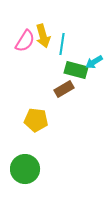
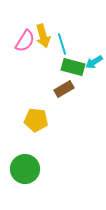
cyan line: rotated 25 degrees counterclockwise
green rectangle: moved 3 px left, 3 px up
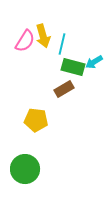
cyan line: rotated 30 degrees clockwise
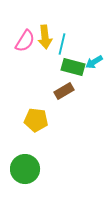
yellow arrow: moved 2 px right, 1 px down; rotated 10 degrees clockwise
brown rectangle: moved 2 px down
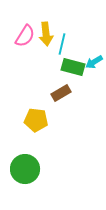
yellow arrow: moved 1 px right, 3 px up
pink semicircle: moved 5 px up
brown rectangle: moved 3 px left, 2 px down
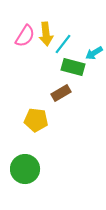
cyan line: moved 1 px right; rotated 25 degrees clockwise
cyan arrow: moved 9 px up
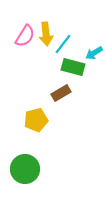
yellow pentagon: rotated 20 degrees counterclockwise
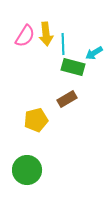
cyan line: rotated 40 degrees counterclockwise
brown rectangle: moved 6 px right, 6 px down
green circle: moved 2 px right, 1 px down
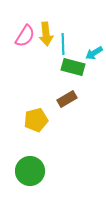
green circle: moved 3 px right, 1 px down
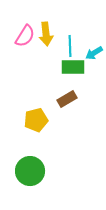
cyan line: moved 7 px right, 2 px down
green rectangle: rotated 15 degrees counterclockwise
